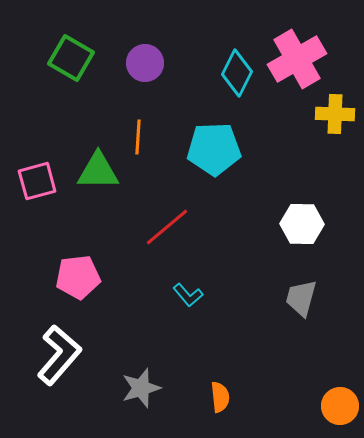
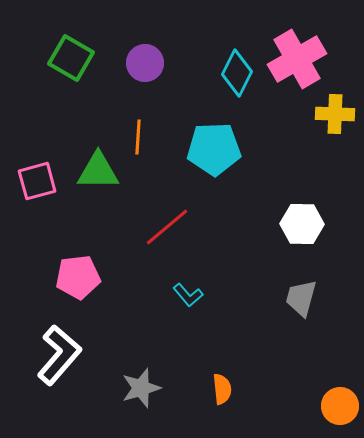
orange semicircle: moved 2 px right, 8 px up
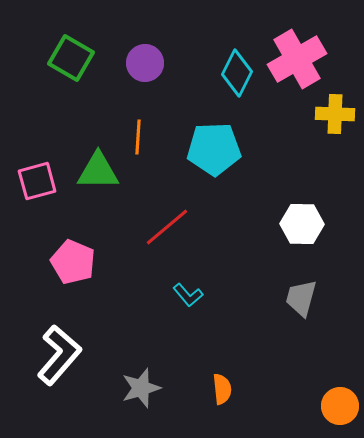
pink pentagon: moved 5 px left, 15 px up; rotated 30 degrees clockwise
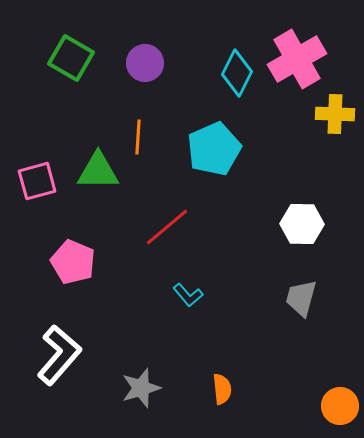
cyan pentagon: rotated 22 degrees counterclockwise
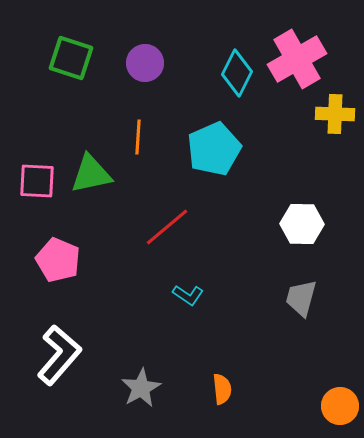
green square: rotated 12 degrees counterclockwise
green triangle: moved 7 px left, 3 px down; rotated 12 degrees counterclockwise
pink square: rotated 18 degrees clockwise
pink pentagon: moved 15 px left, 2 px up
cyan L-shape: rotated 16 degrees counterclockwise
gray star: rotated 12 degrees counterclockwise
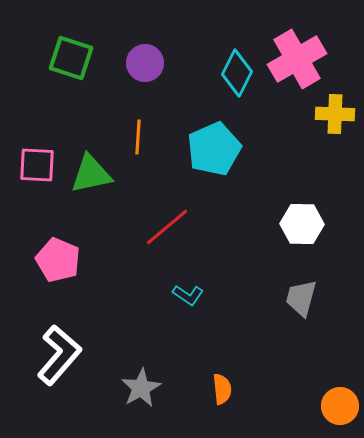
pink square: moved 16 px up
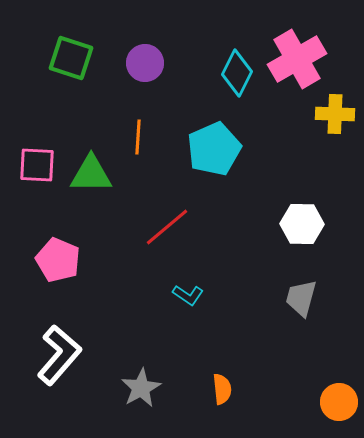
green triangle: rotated 12 degrees clockwise
orange circle: moved 1 px left, 4 px up
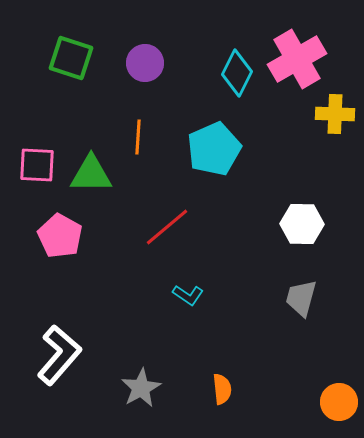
pink pentagon: moved 2 px right, 24 px up; rotated 6 degrees clockwise
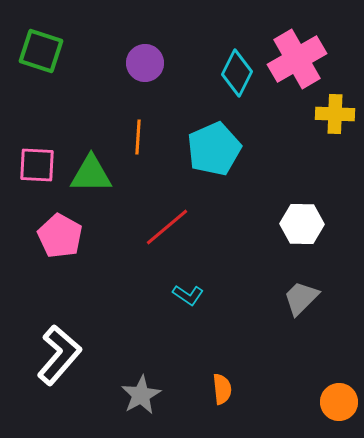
green square: moved 30 px left, 7 px up
gray trapezoid: rotated 30 degrees clockwise
gray star: moved 7 px down
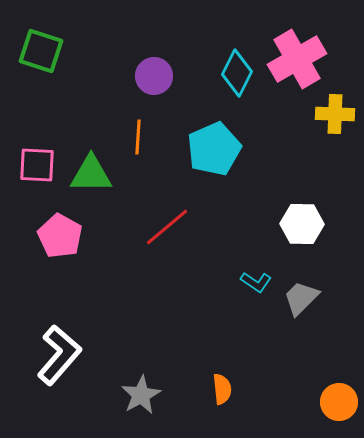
purple circle: moved 9 px right, 13 px down
cyan L-shape: moved 68 px right, 13 px up
